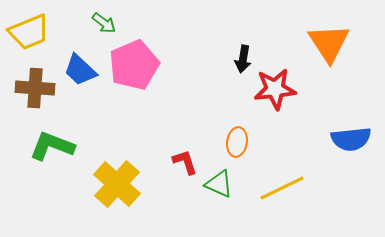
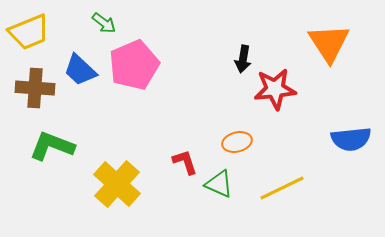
orange ellipse: rotated 68 degrees clockwise
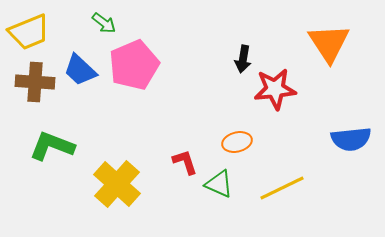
brown cross: moved 6 px up
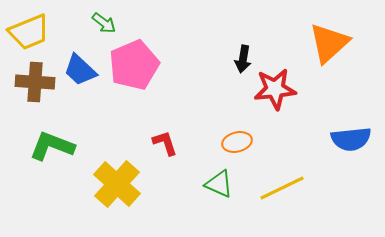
orange triangle: rotated 21 degrees clockwise
red L-shape: moved 20 px left, 19 px up
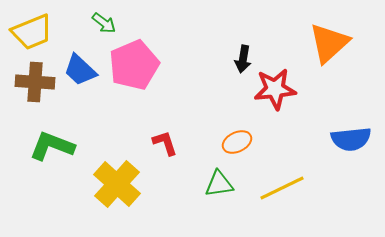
yellow trapezoid: moved 3 px right
orange ellipse: rotated 12 degrees counterclockwise
green triangle: rotated 32 degrees counterclockwise
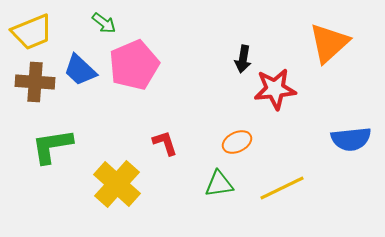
green L-shape: rotated 30 degrees counterclockwise
